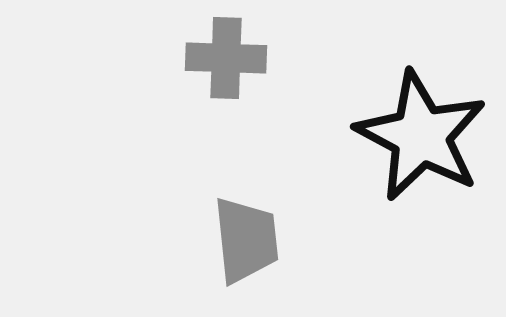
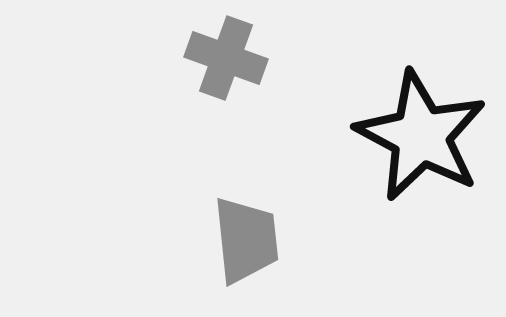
gray cross: rotated 18 degrees clockwise
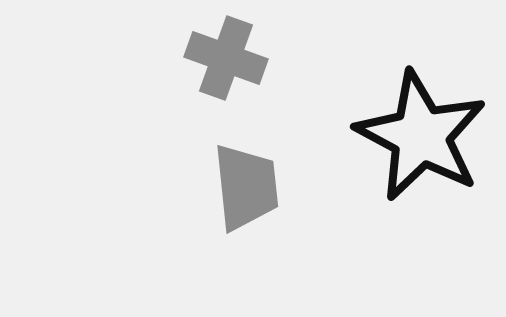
gray trapezoid: moved 53 px up
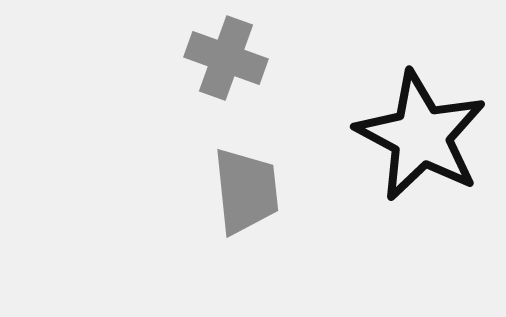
gray trapezoid: moved 4 px down
